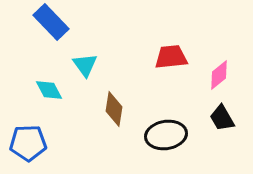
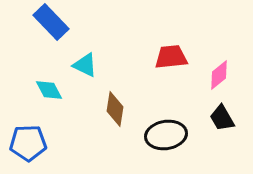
cyan triangle: rotated 28 degrees counterclockwise
brown diamond: moved 1 px right
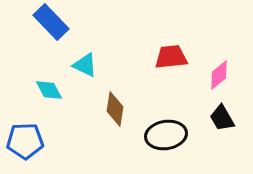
blue pentagon: moved 3 px left, 2 px up
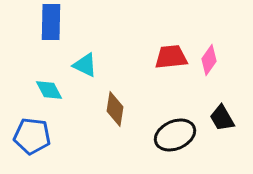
blue rectangle: rotated 45 degrees clockwise
pink diamond: moved 10 px left, 15 px up; rotated 16 degrees counterclockwise
black ellipse: moved 9 px right; rotated 15 degrees counterclockwise
blue pentagon: moved 7 px right, 5 px up; rotated 9 degrees clockwise
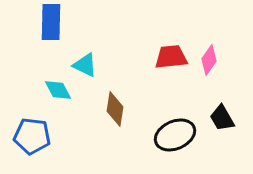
cyan diamond: moved 9 px right
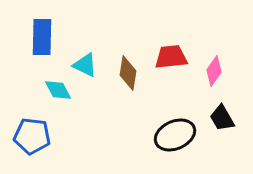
blue rectangle: moved 9 px left, 15 px down
pink diamond: moved 5 px right, 11 px down
brown diamond: moved 13 px right, 36 px up
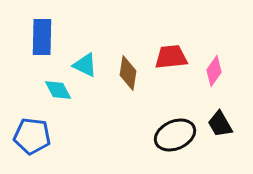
black trapezoid: moved 2 px left, 6 px down
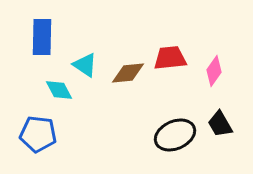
red trapezoid: moved 1 px left, 1 px down
cyan triangle: rotated 8 degrees clockwise
brown diamond: rotated 76 degrees clockwise
cyan diamond: moved 1 px right
blue pentagon: moved 6 px right, 2 px up
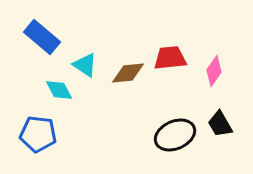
blue rectangle: rotated 51 degrees counterclockwise
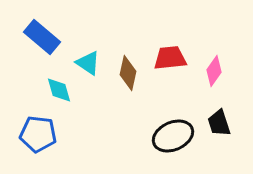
cyan triangle: moved 3 px right, 2 px up
brown diamond: rotated 72 degrees counterclockwise
cyan diamond: rotated 12 degrees clockwise
black trapezoid: moved 1 px left, 1 px up; rotated 12 degrees clockwise
black ellipse: moved 2 px left, 1 px down
